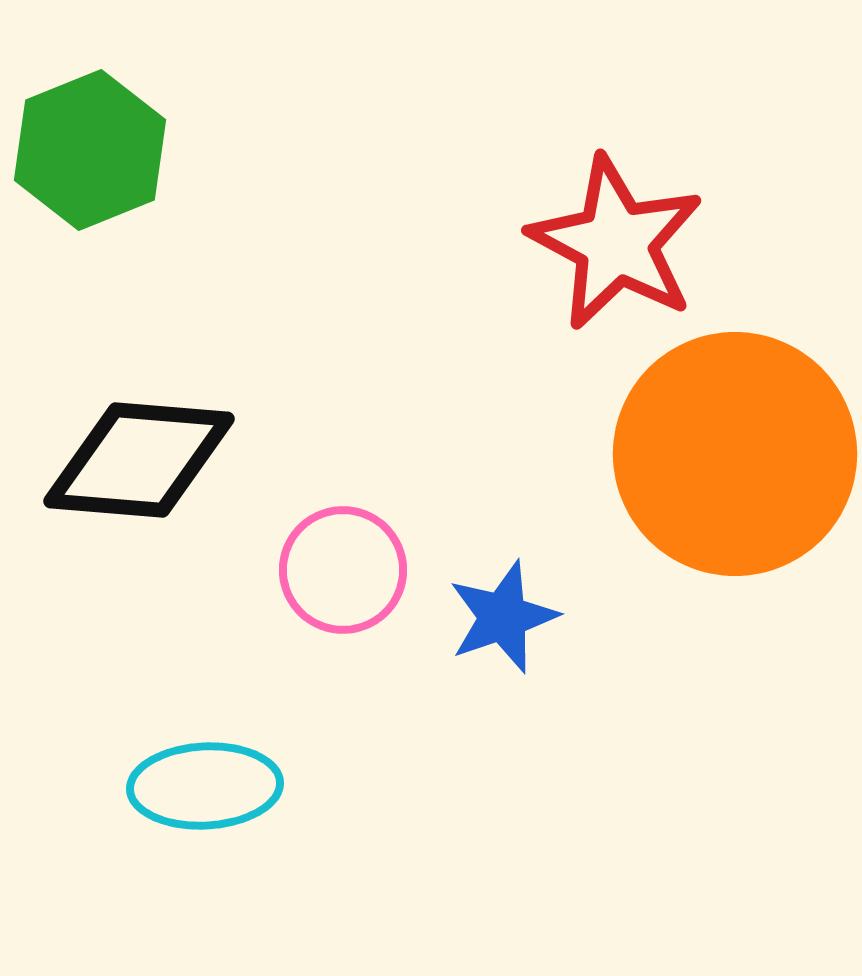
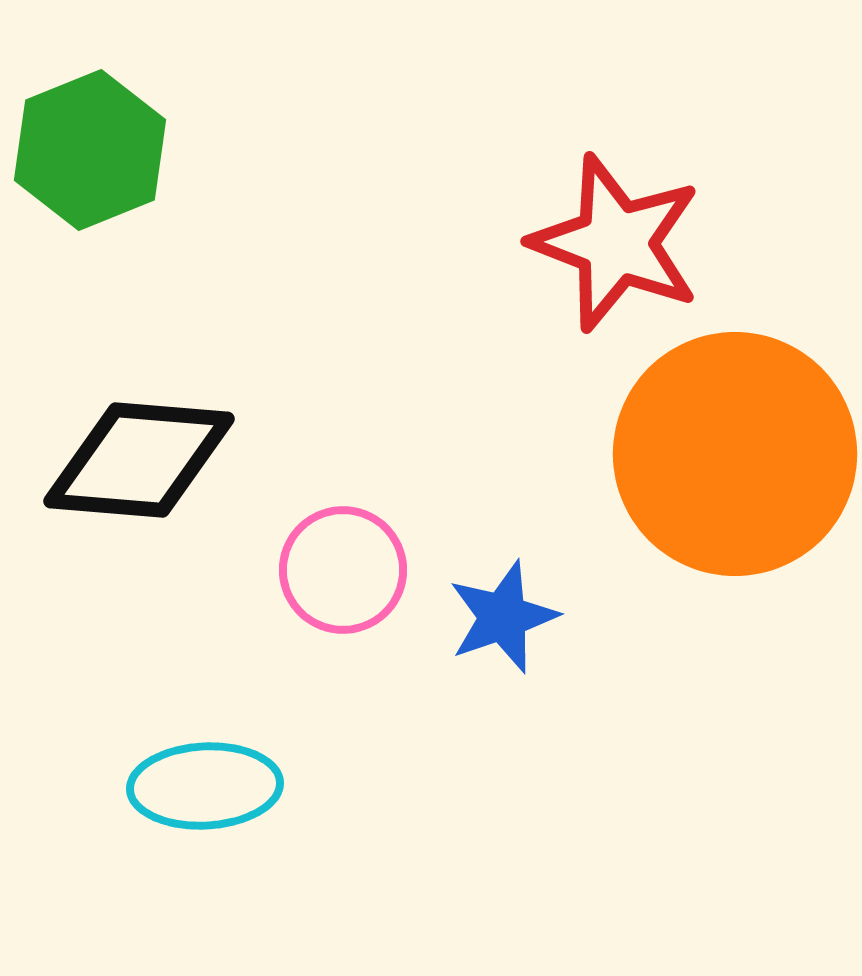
red star: rotated 7 degrees counterclockwise
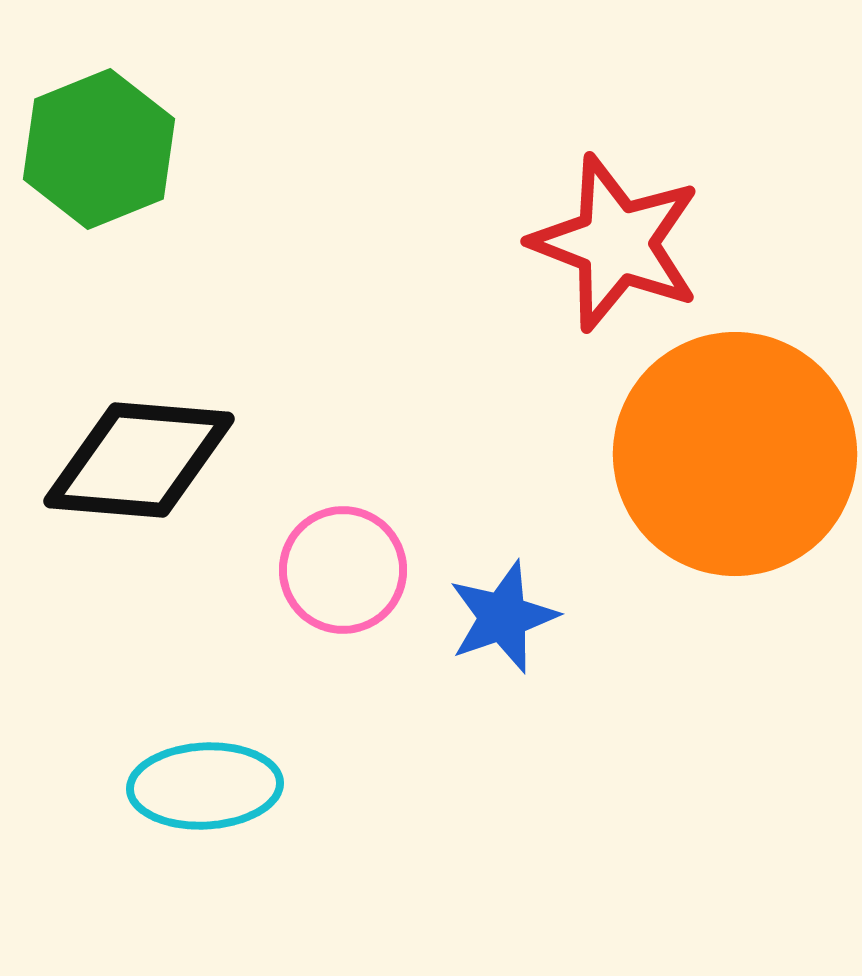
green hexagon: moved 9 px right, 1 px up
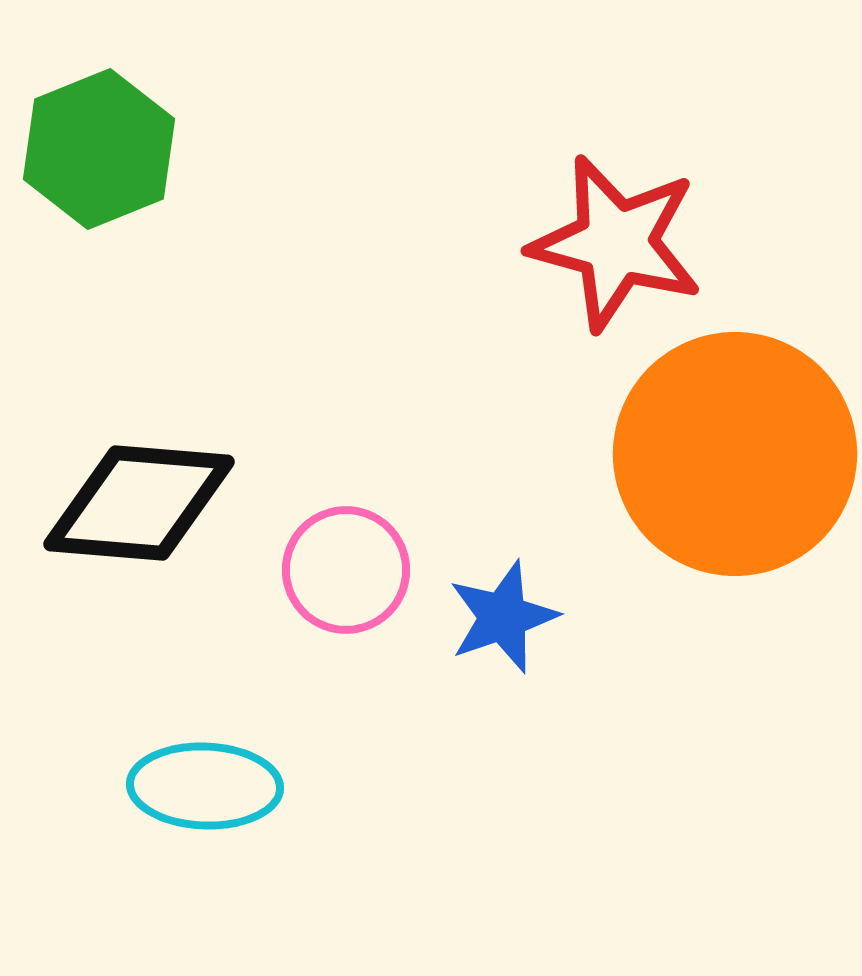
red star: rotated 6 degrees counterclockwise
black diamond: moved 43 px down
pink circle: moved 3 px right
cyan ellipse: rotated 5 degrees clockwise
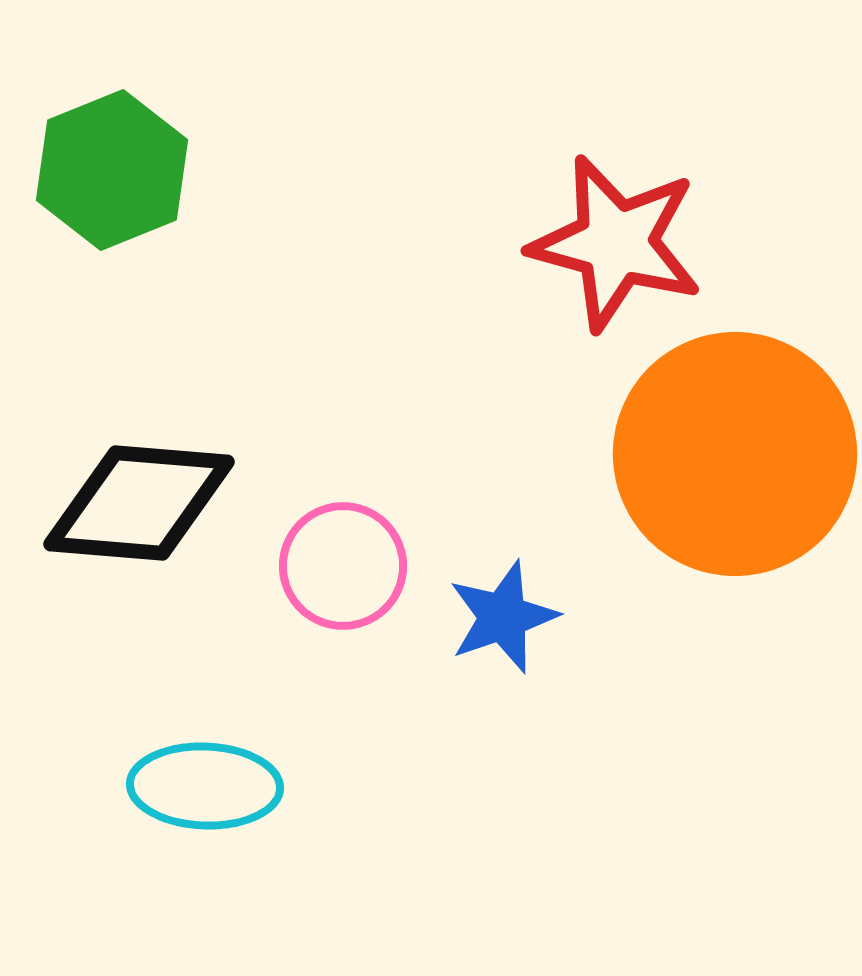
green hexagon: moved 13 px right, 21 px down
pink circle: moved 3 px left, 4 px up
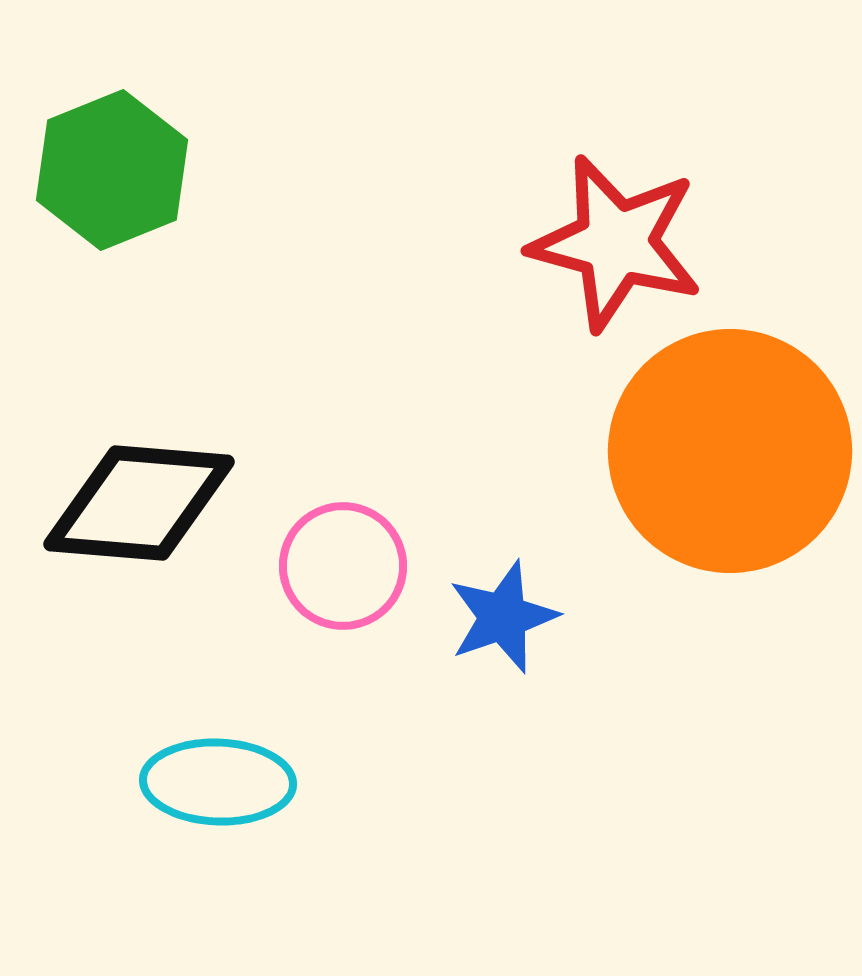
orange circle: moved 5 px left, 3 px up
cyan ellipse: moved 13 px right, 4 px up
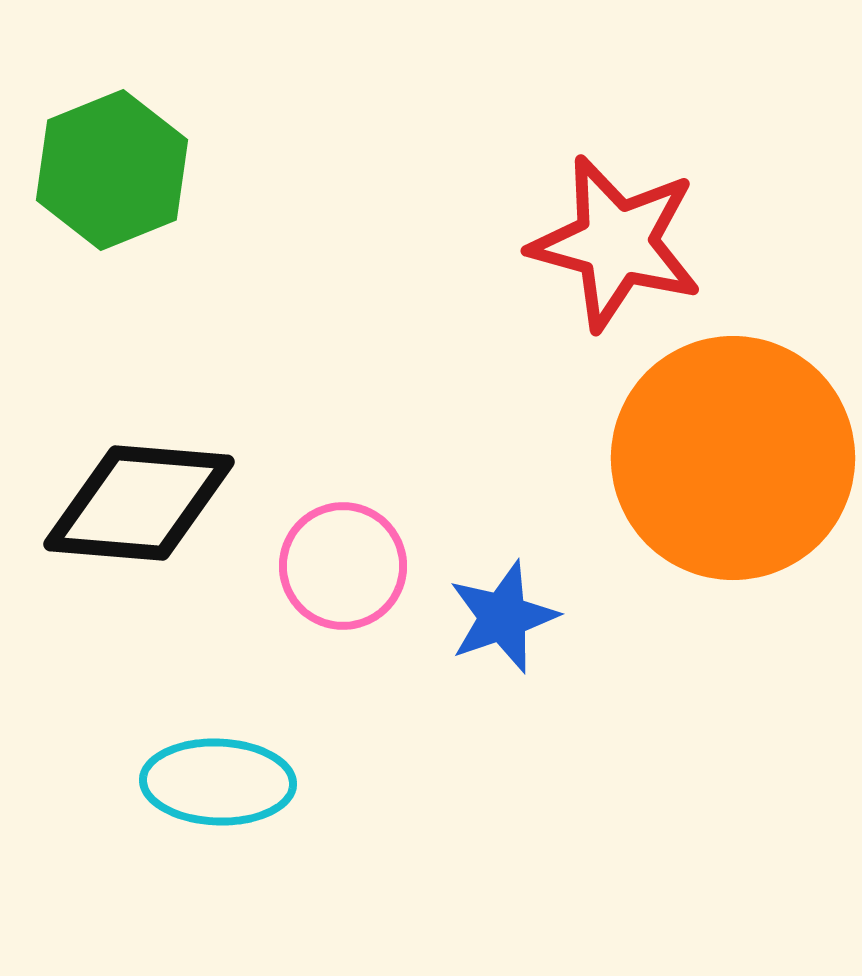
orange circle: moved 3 px right, 7 px down
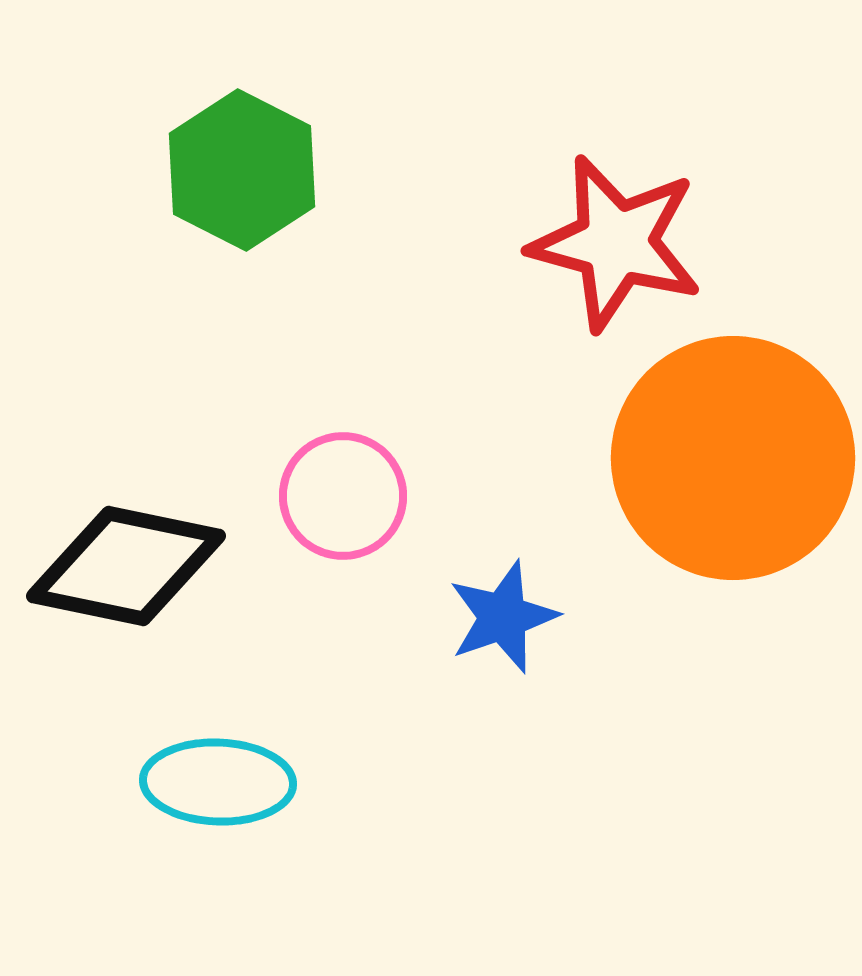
green hexagon: moved 130 px right; rotated 11 degrees counterclockwise
black diamond: moved 13 px left, 63 px down; rotated 7 degrees clockwise
pink circle: moved 70 px up
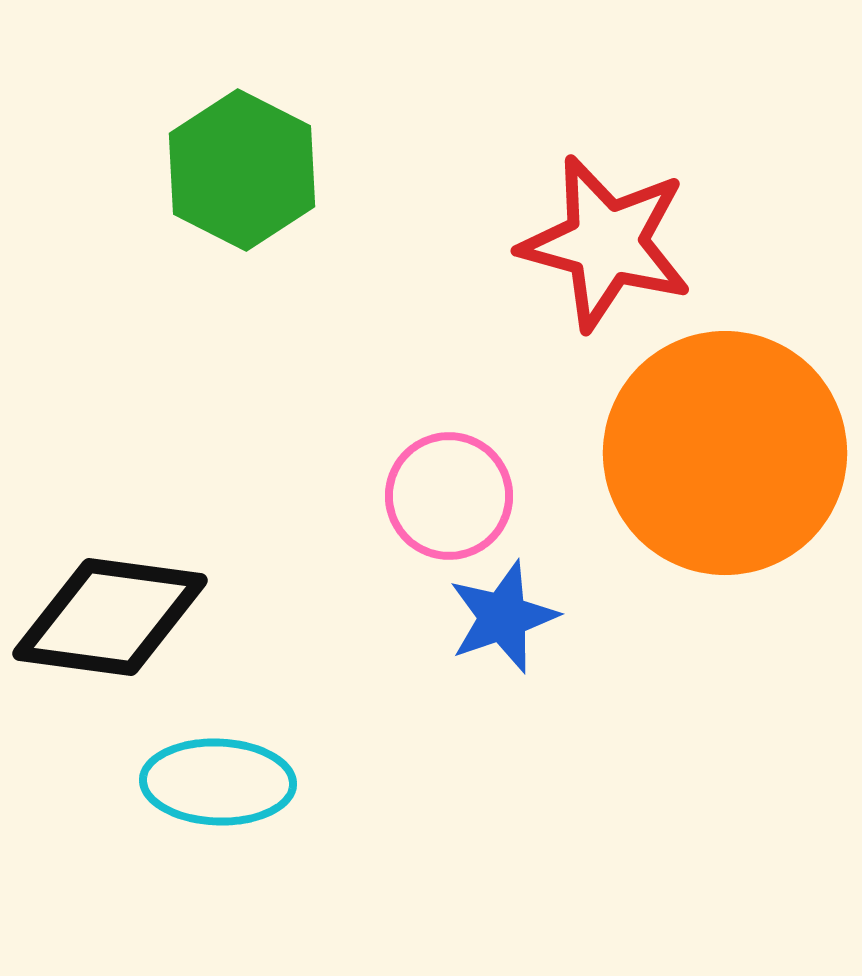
red star: moved 10 px left
orange circle: moved 8 px left, 5 px up
pink circle: moved 106 px right
black diamond: moved 16 px left, 51 px down; rotated 4 degrees counterclockwise
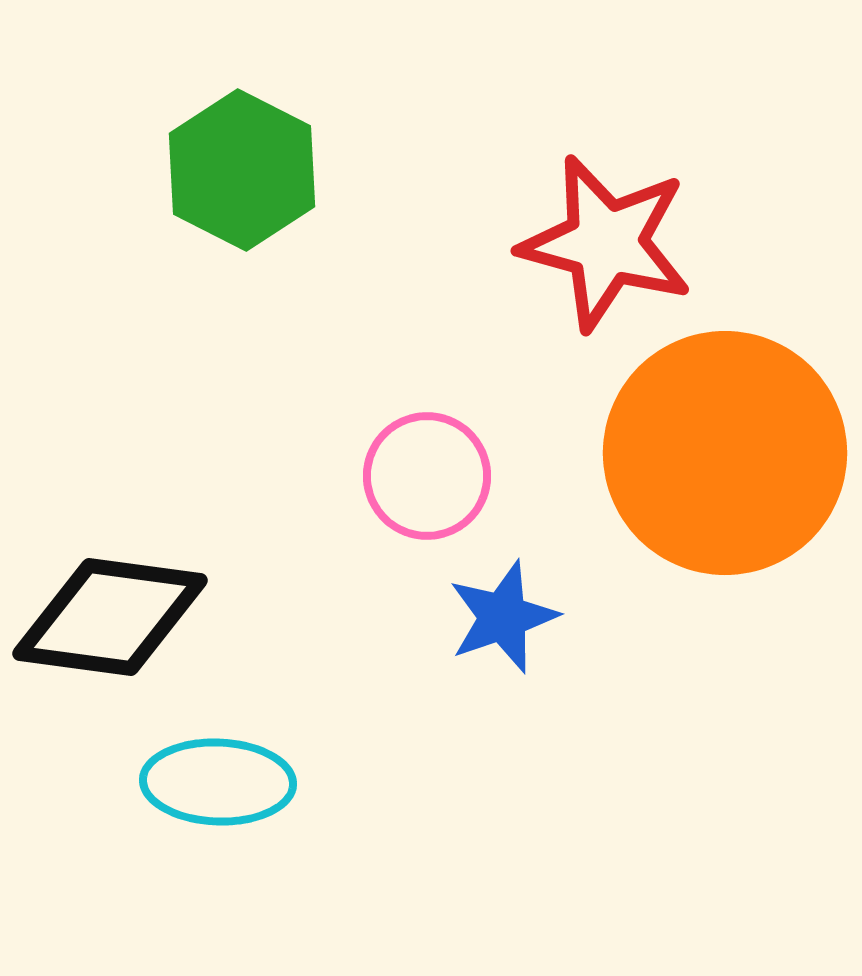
pink circle: moved 22 px left, 20 px up
